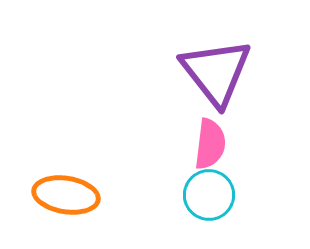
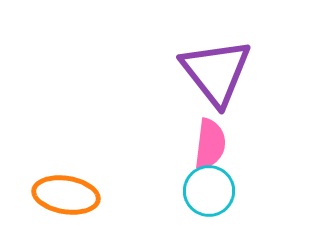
cyan circle: moved 4 px up
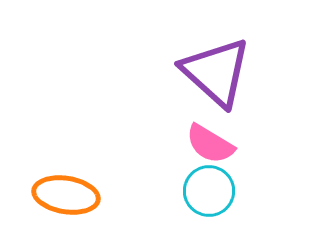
purple triangle: rotated 10 degrees counterclockwise
pink semicircle: rotated 114 degrees clockwise
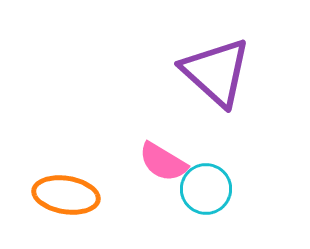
pink semicircle: moved 47 px left, 18 px down
cyan circle: moved 3 px left, 2 px up
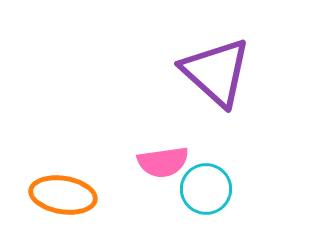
pink semicircle: rotated 39 degrees counterclockwise
orange ellipse: moved 3 px left
